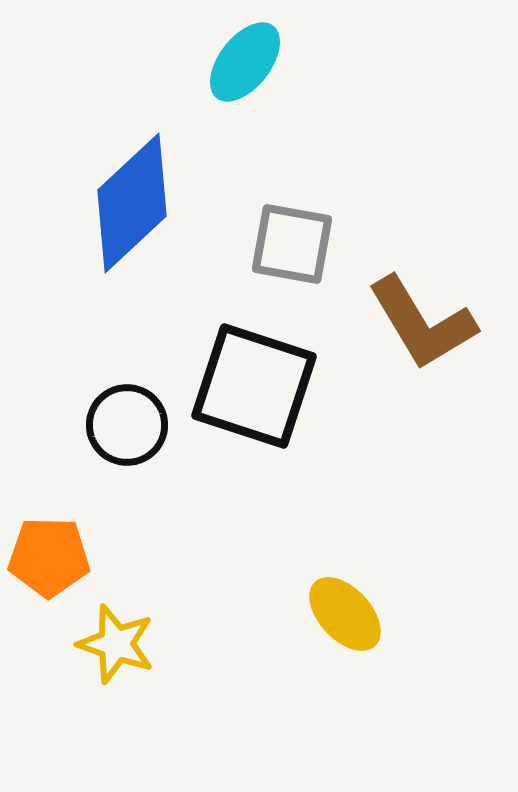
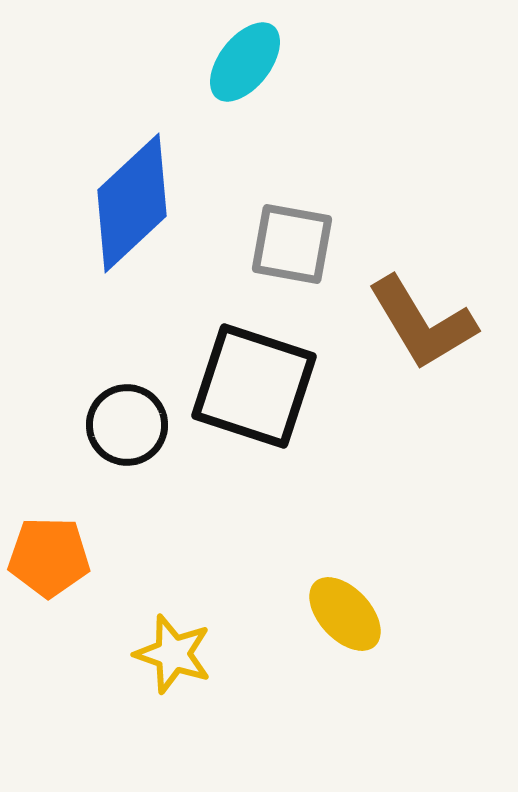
yellow star: moved 57 px right, 10 px down
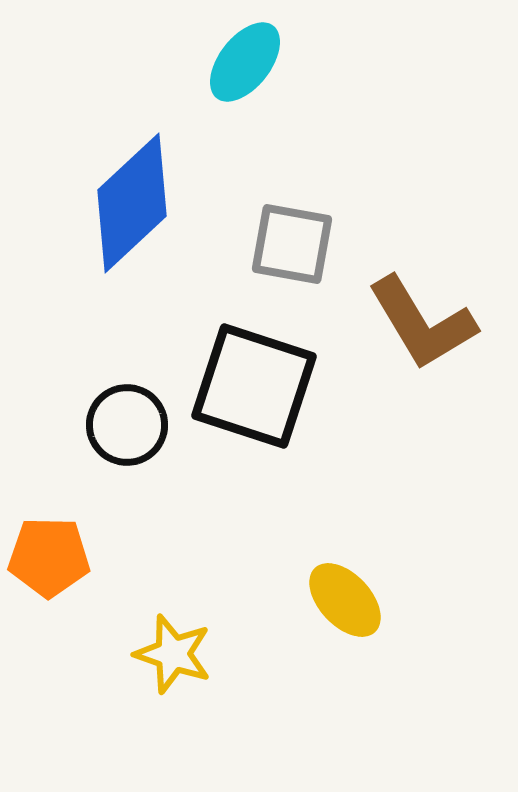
yellow ellipse: moved 14 px up
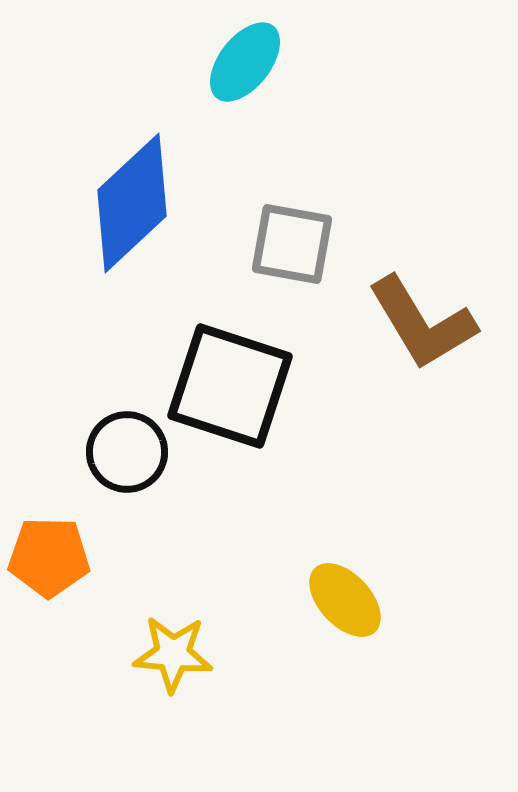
black square: moved 24 px left
black circle: moved 27 px down
yellow star: rotated 14 degrees counterclockwise
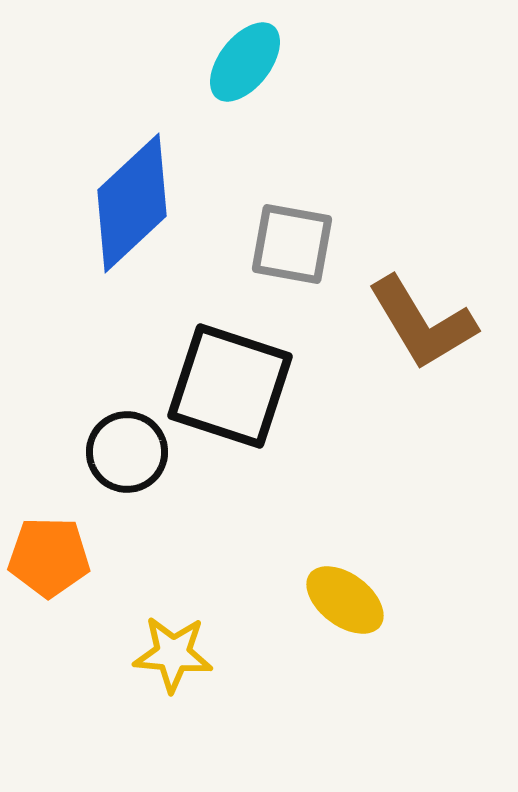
yellow ellipse: rotated 10 degrees counterclockwise
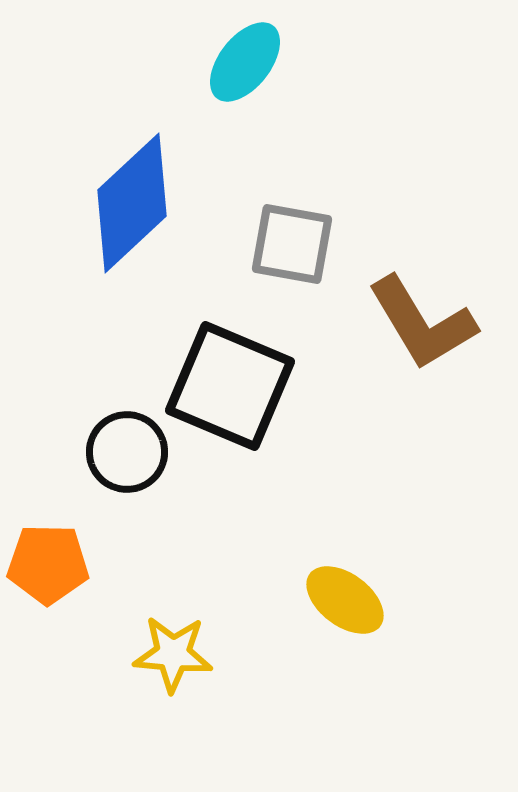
black square: rotated 5 degrees clockwise
orange pentagon: moved 1 px left, 7 px down
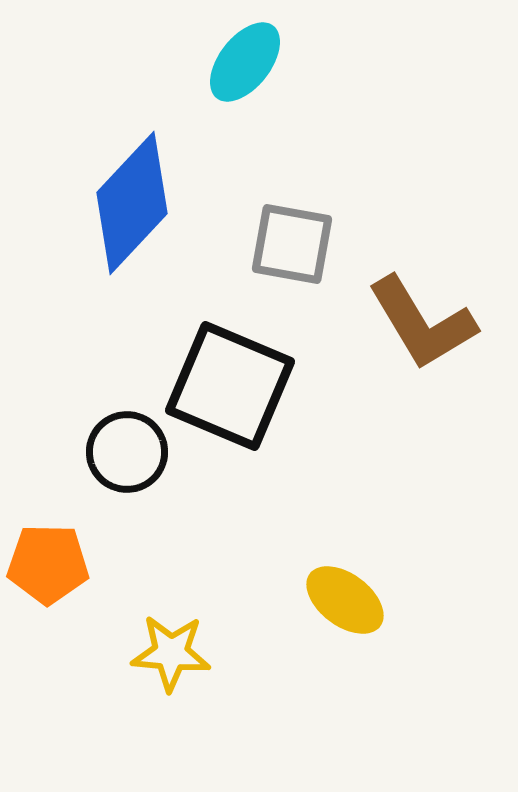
blue diamond: rotated 4 degrees counterclockwise
yellow star: moved 2 px left, 1 px up
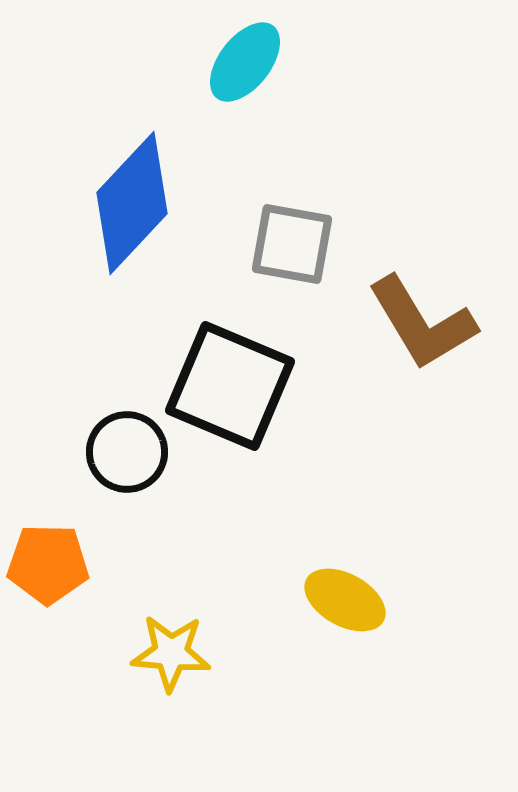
yellow ellipse: rotated 8 degrees counterclockwise
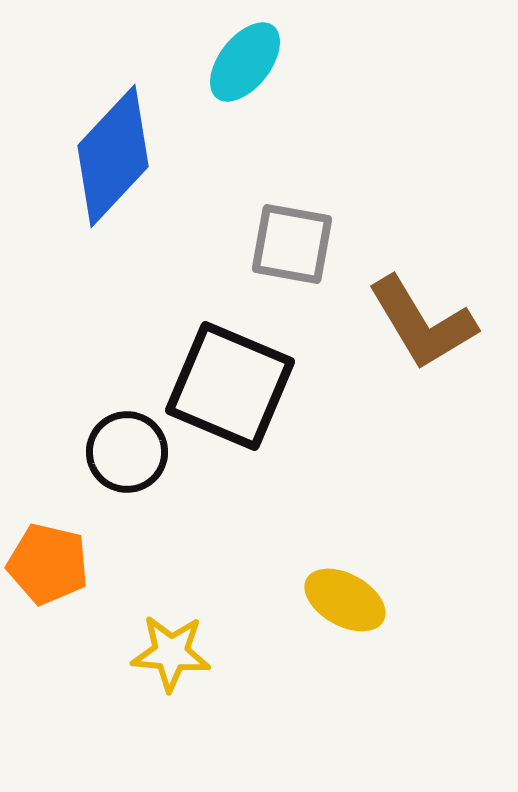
blue diamond: moved 19 px left, 47 px up
orange pentagon: rotated 12 degrees clockwise
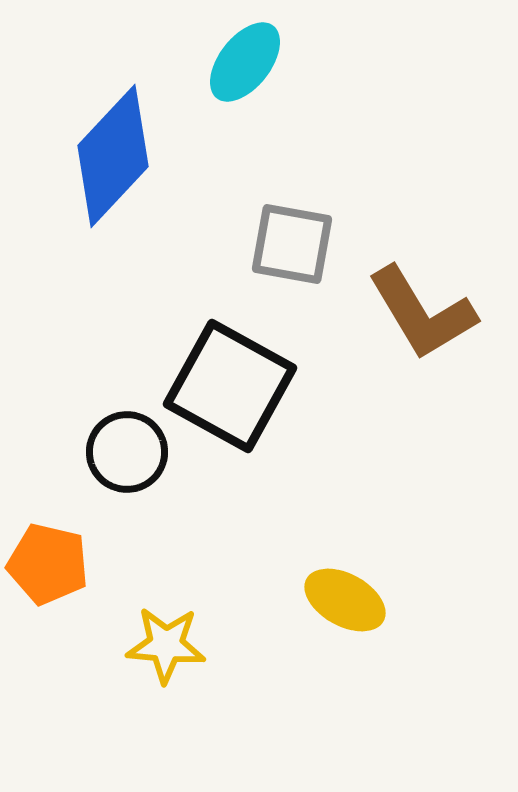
brown L-shape: moved 10 px up
black square: rotated 6 degrees clockwise
yellow star: moved 5 px left, 8 px up
